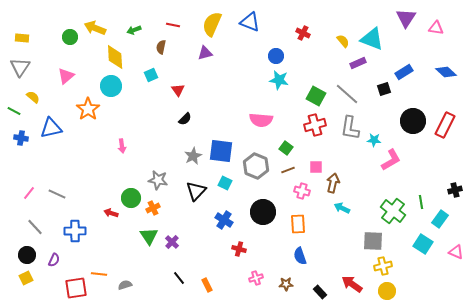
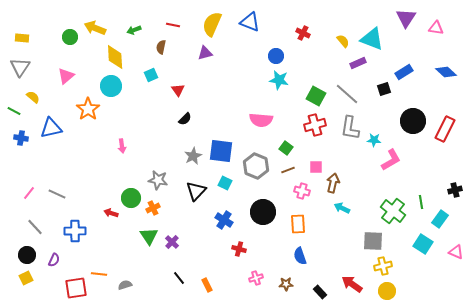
red rectangle at (445, 125): moved 4 px down
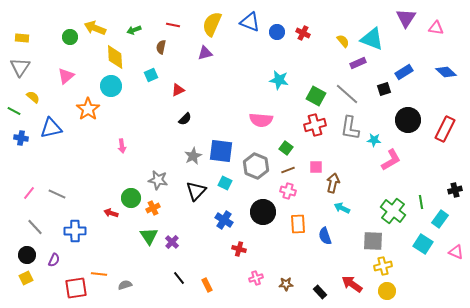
blue circle at (276, 56): moved 1 px right, 24 px up
red triangle at (178, 90): rotated 40 degrees clockwise
black circle at (413, 121): moved 5 px left, 1 px up
pink cross at (302, 191): moved 14 px left
blue semicircle at (300, 256): moved 25 px right, 20 px up
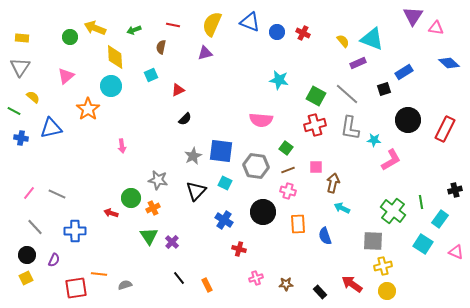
purple triangle at (406, 18): moved 7 px right, 2 px up
blue diamond at (446, 72): moved 3 px right, 9 px up
gray hexagon at (256, 166): rotated 15 degrees counterclockwise
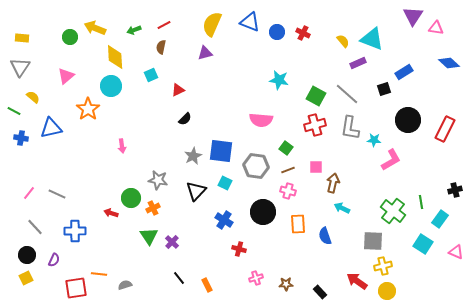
red line at (173, 25): moved 9 px left; rotated 40 degrees counterclockwise
red arrow at (352, 284): moved 5 px right, 3 px up
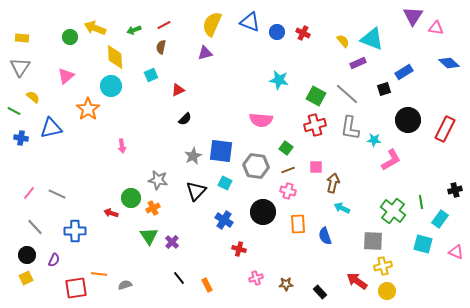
cyan square at (423, 244): rotated 18 degrees counterclockwise
